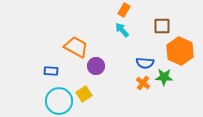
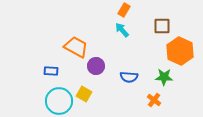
blue semicircle: moved 16 px left, 14 px down
orange cross: moved 11 px right, 17 px down
yellow square: rotated 28 degrees counterclockwise
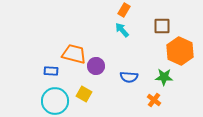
orange trapezoid: moved 2 px left, 7 px down; rotated 15 degrees counterclockwise
cyan circle: moved 4 px left
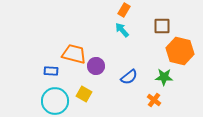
orange hexagon: rotated 12 degrees counterclockwise
blue semicircle: rotated 42 degrees counterclockwise
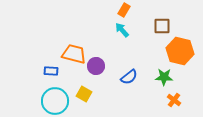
orange cross: moved 20 px right
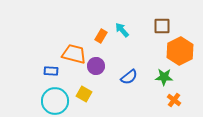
orange rectangle: moved 23 px left, 26 px down
orange hexagon: rotated 20 degrees clockwise
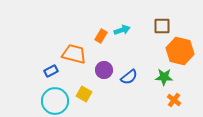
cyan arrow: rotated 112 degrees clockwise
orange hexagon: rotated 20 degrees counterclockwise
purple circle: moved 8 px right, 4 px down
blue rectangle: rotated 32 degrees counterclockwise
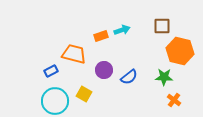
orange rectangle: rotated 40 degrees clockwise
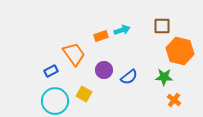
orange trapezoid: rotated 40 degrees clockwise
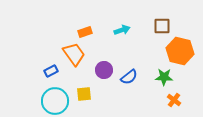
orange rectangle: moved 16 px left, 4 px up
yellow square: rotated 35 degrees counterclockwise
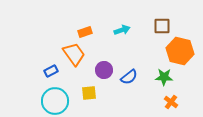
yellow square: moved 5 px right, 1 px up
orange cross: moved 3 px left, 2 px down
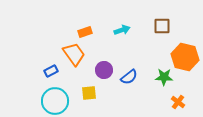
orange hexagon: moved 5 px right, 6 px down
orange cross: moved 7 px right
